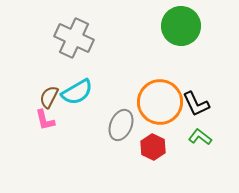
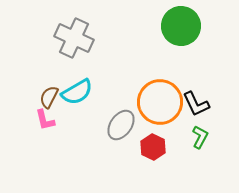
gray ellipse: rotated 12 degrees clockwise
green L-shape: rotated 80 degrees clockwise
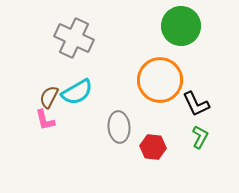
orange circle: moved 22 px up
gray ellipse: moved 2 px left, 2 px down; rotated 40 degrees counterclockwise
red hexagon: rotated 20 degrees counterclockwise
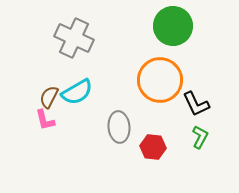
green circle: moved 8 px left
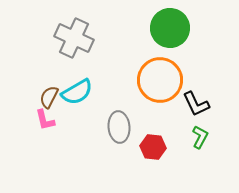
green circle: moved 3 px left, 2 px down
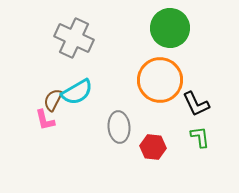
brown semicircle: moved 4 px right, 3 px down
green L-shape: rotated 35 degrees counterclockwise
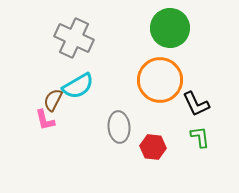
cyan semicircle: moved 1 px right, 6 px up
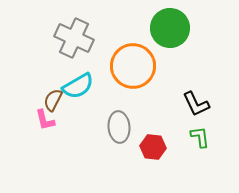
orange circle: moved 27 px left, 14 px up
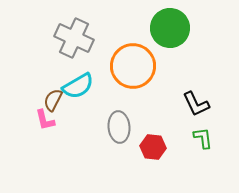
green L-shape: moved 3 px right, 1 px down
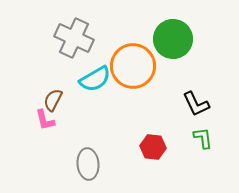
green circle: moved 3 px right, 11 px down
cyan semicircle: moved 17 px right, 7 px up
gray ellipse: moved 31 px left, 37 px down
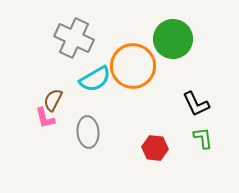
pink L-shape: moved 2 px up
red hexagon: moved 2 px right, 1 px down
gray ellipse: moved 32 px up
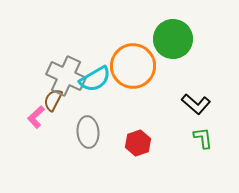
gray cross: moved 8 px left, 38 px down
black L-shape: rotated 24 degrees counterclockwise
pink L-shape: moved 9 px left, 1 px up; rotated 60 degrees clockwise
red hexagon: moved 17 px left, 5 px up; rotated 25 degrees counterclockwise
